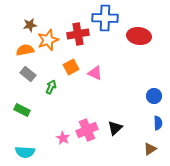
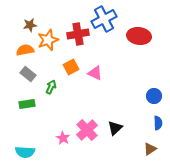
blue cross: moved 1 px left, 1 px down; rotated 30 degrees counterclockwise
green rectangle: moved 5 px right, 6 px up; rotated 35 degrees counterclockwise
pink cross: rotated 20 degrees counterclockwise
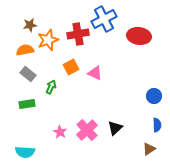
blue semicircle: moved 1 px left, 2 px down
pink star: moved 3 px left, 6 px up
brown triangle: moved 1 px left
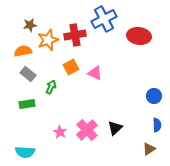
red cross: moved 3 px left, 1 px down
orange semicircle: moved 2 px left, 1 px down
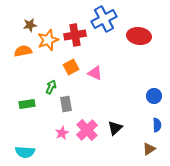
gray rectangle: moved 38 px right, 30 px down; rotated 42 degrees clockwise
pink star: moved 2 px right, 1 px down; rotated 16 degrees clockwise
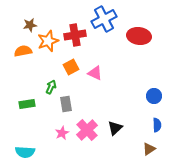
orange star: moved 1 px down
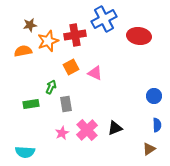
green rectangle: moved 4 px right
black triangle: rotated 21 degrees clockwise
